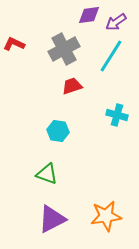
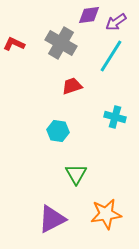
gray cross: moved 3 px left, 6 px up; rotated 32 degrees counterclockwise
cyan cross: moved 2 px left, 2 px down
green triangle: moved 29 px right; rotated 40 degrees clockwise
orange star: moved 2 px up
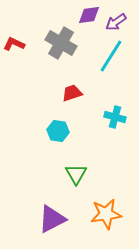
red trapezoid: moved 7 px down
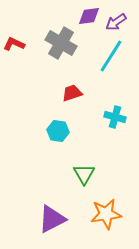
purple diamond: moved 1 px down
green triangle: moved 8 px right
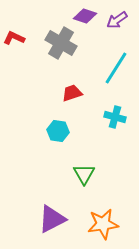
purple diamond: moved 4 px left; rotated 25 degrees clockwise
purple arrow: moved 1 px right, 2 px up
red L-shape: moved 6 px up
cyan line: moved 5 px right, 12 px down
orange star: moved 3 px left, 10 px down
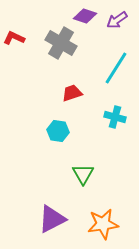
green triangle: moved 1 px left
